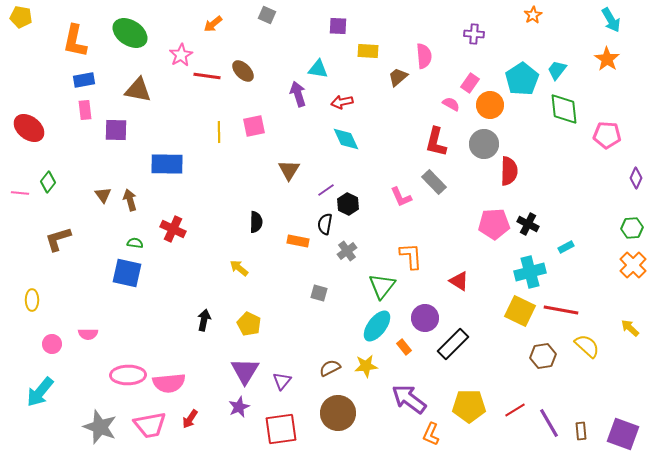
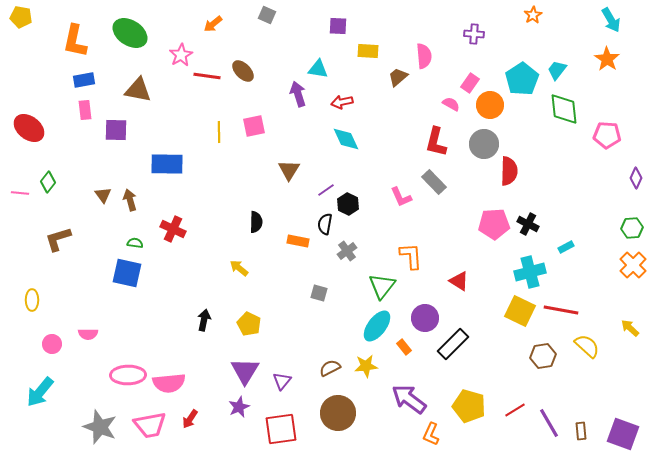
yellow pentagon at (469, 406): rotated 16 degrees clockwise
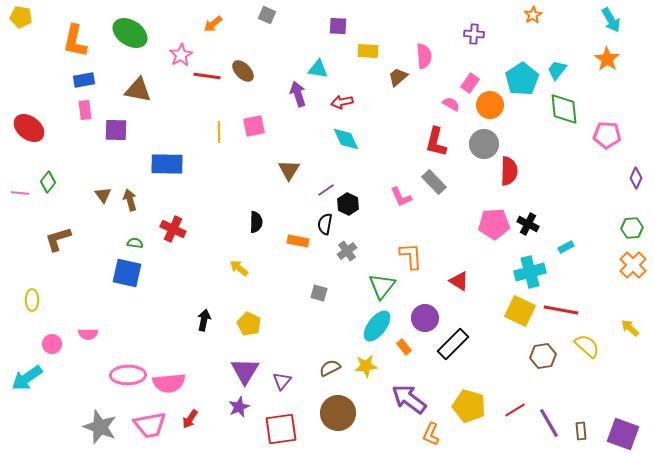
cyan arrow at (40, 392): moved 13 px left, 14 px up; rotated 16 degrees clockwise
